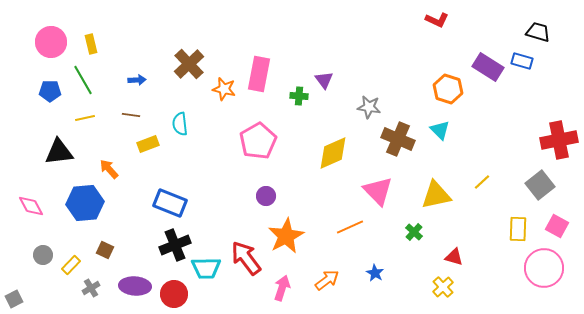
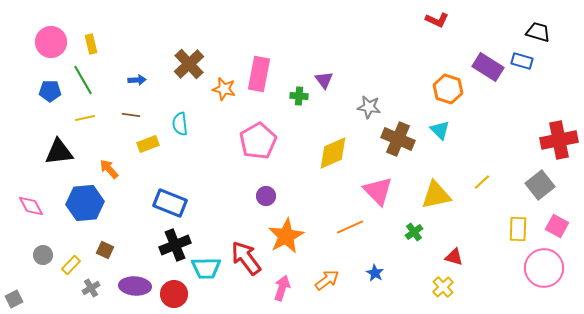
green cross at (414, 232): rotated 12 degrees clockwise
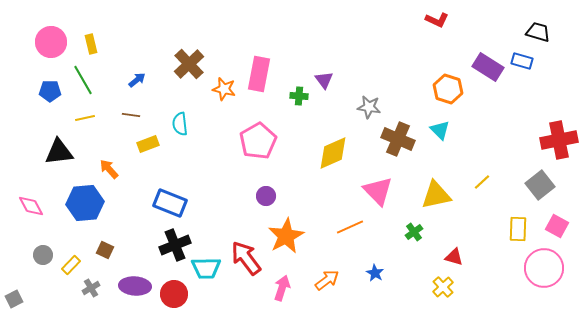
blue arrow at (137, 80): rotated 36 degrees counterclockwise
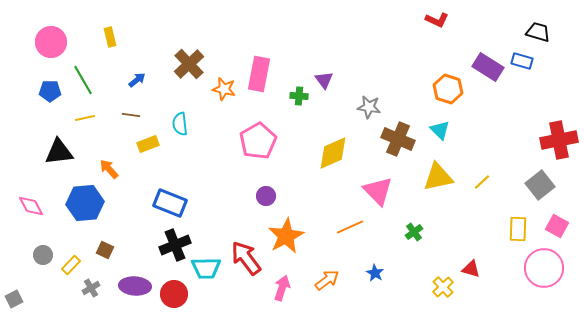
yellow rectangle at (91, 44): moved 19 px right, 7 px up
yellow triangle at (436, 195): moved 2 px right, 18 px up
red triangle at (454, 257): moved 17 px right, 12 px down
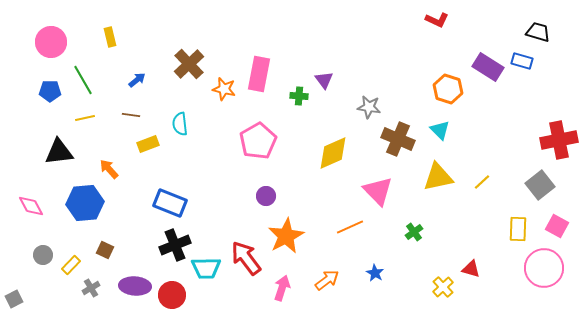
red circle at (174, 294): moved 2 px left, 1 px down
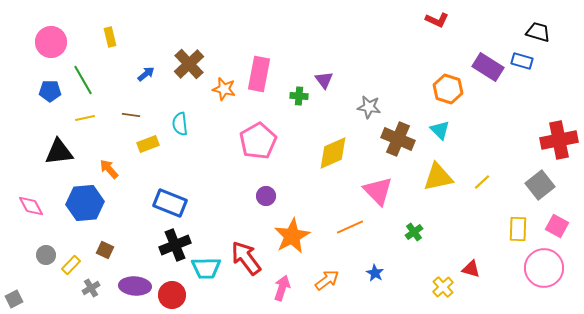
blue arrow at (137, 80): moved 9 px right, 6 px up
orange star at (286, 236): moved 6 px right
gray circle at (43, 255): moved 3 px right
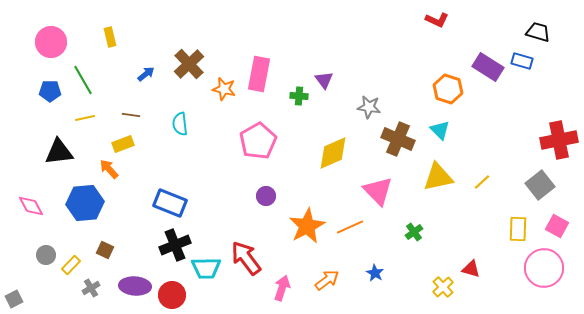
yellow rectangle at (148, 144): moved 25 px left
orange star at (292, 236): moved 15 px right, 10 px up
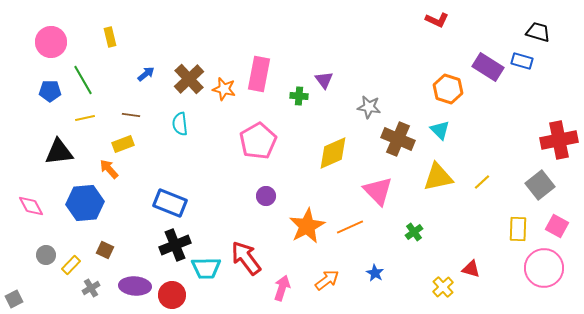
brown cross at (189, 64): moved 15 px down
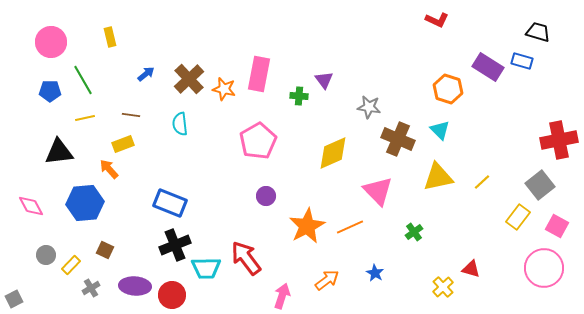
yellow rectangle at (518, 229): moved 12 px up; rotated 35 degrees clockwise
pink arrow at (282, 288): moved 8 px down
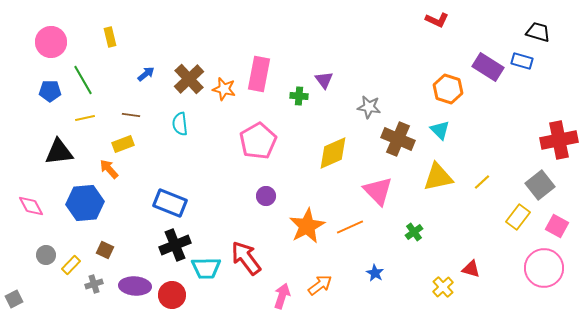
orange arrow at (327, 280): moved 7 px left, 5 px down
gray cross at (91, 288): moved 3 px right, 4 px up; rotated 12 degrees clockwise
